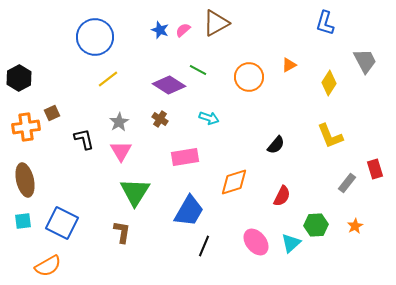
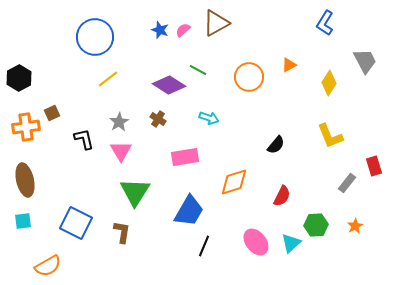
blue L-shape: rotated 15 degrees clockwise
brown cross: moved 2 px left
red rectangle: moved 1 px left, 3 px up
blue square: moved 14 px right
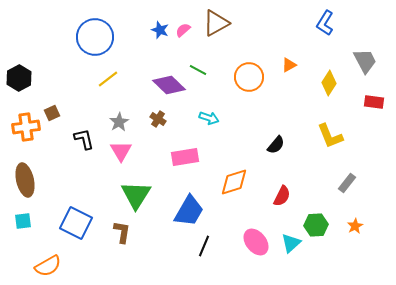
purple diamond: rotated 12 degrees clockwise
red rectangle: moved 64 px up; rotated 66 degrees counterclockwise
green triangle: moved 1 px right, 3 px down
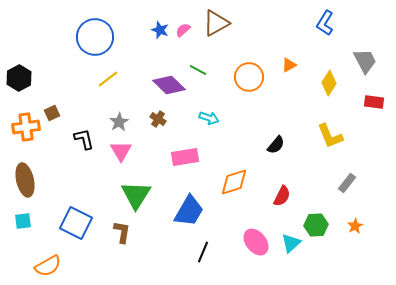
black line: moved 1 px left, 6 px down
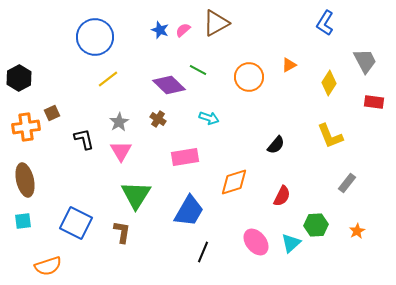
orange star: moved 2 px right, 5 px down
orange semicircle: rotated 12 degrees clockwise
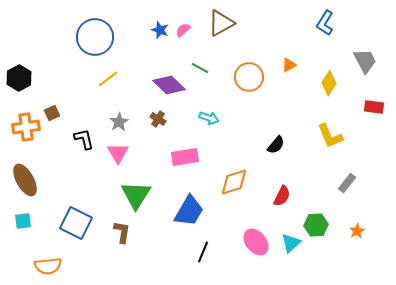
brown triangle: moved 5 px right
green line: moved 2 px right, 2 px up
red rectangle: moved 5 px down
pink triangle: moved 3 px left, 2 px down
brown ellipse: rotated 16 degrees counterclockwise
orange semicircle: rotated 12 degrees clockwise
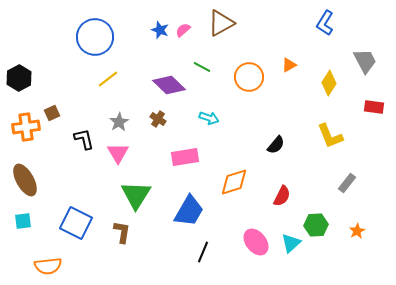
green line: moved 2 px right, 1 px up
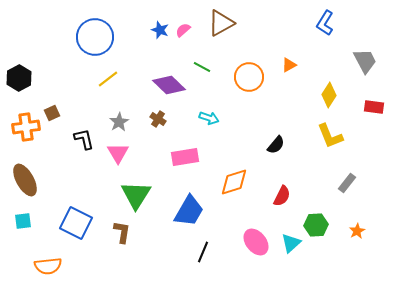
yellow diamond: moved 12 px down
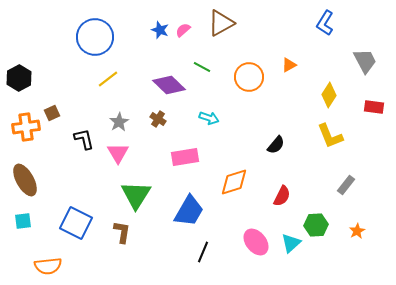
gray rectangle: moved 1 px left, 2 px down
